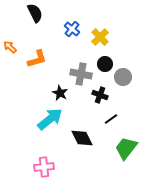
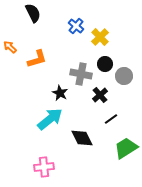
black semicircle: moved 2 px left
blue cross: moved 4 px right, 3 px up
gray circle: moved 1 px right, 1 px up
black cross: rotated 28 degrees clockwise
green trapezoid: rotated 20 degrees clockwise
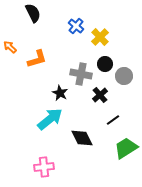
black line: moved 2 px right, 1 px down
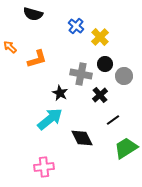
black semicircle: moved 1 px down; rotated 132 degrees clockwise
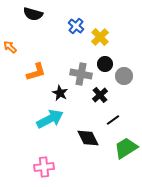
orange L-shape: moved 1 px left, 13 px down
cyan arrow: rotated 12 degrees clockwise
black diamond: moved 6 px right
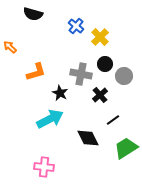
pink cross: rotated 12 degrees clockwise
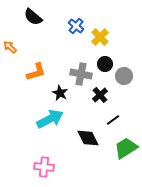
black semicircle: moved 3 px down; rotated 24 degrees clockwise
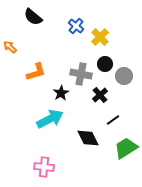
black star: moved 1 px right; rotated 14 degrees clockwise
